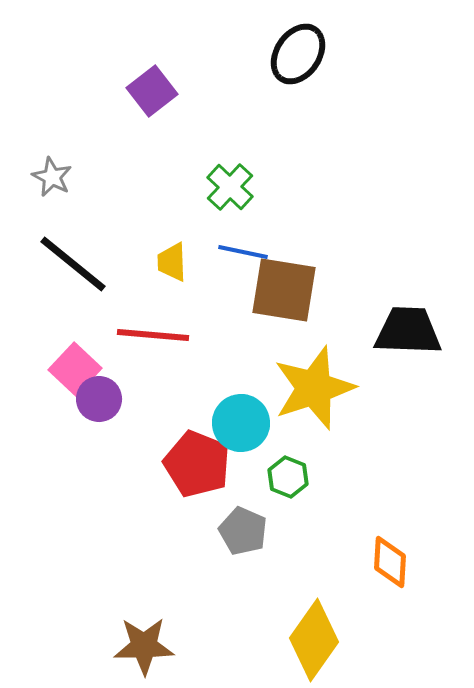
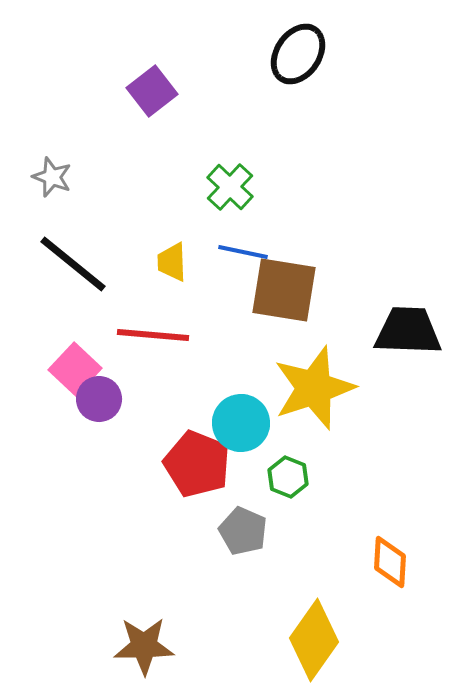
gray star: rotated 6 degrees counterclockwise
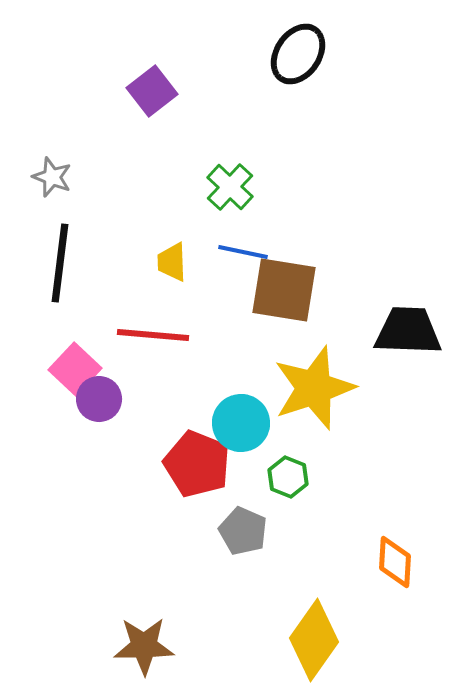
black line: moved 13 px left, 1 px up; rotated 58 degrees clockwise
orange diamond: moved 5 px right
